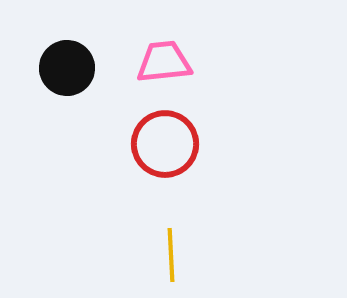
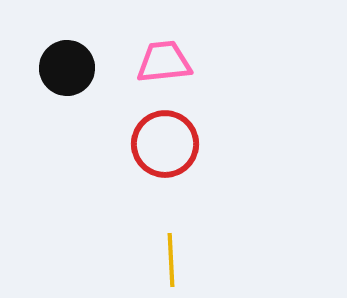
yellow line: moved 5 px down
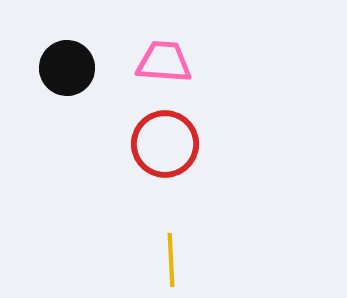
pink trapezoid: rotated 10 degrees clockwise
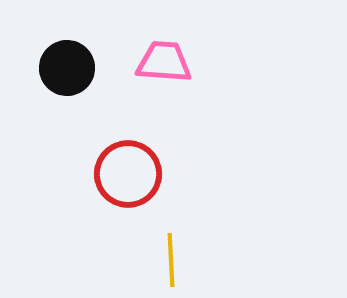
red circle: moved 37 px left, 30 px down
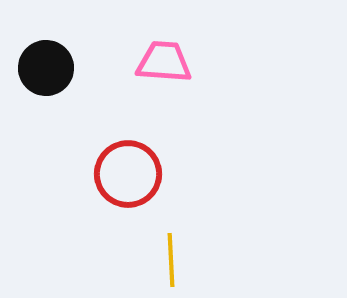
black circle: moved 21 px left
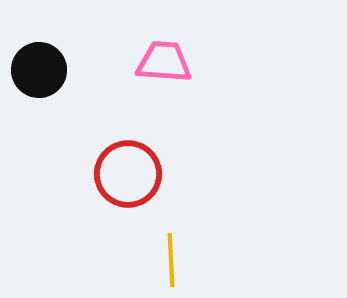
black circle: moved 7 px left, 2 px down
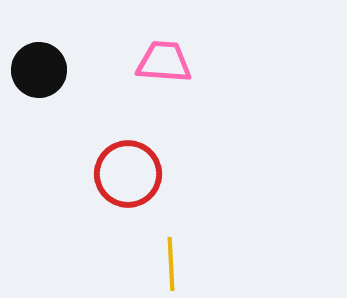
yellow line: moved 4 px down
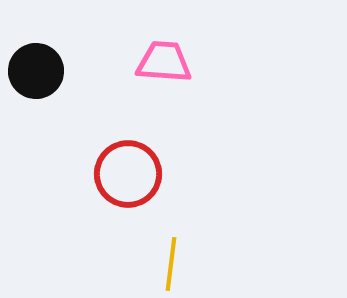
black circle: moved 3 px left, 1 px down
yellow line: rotated 10 degrees clockwise
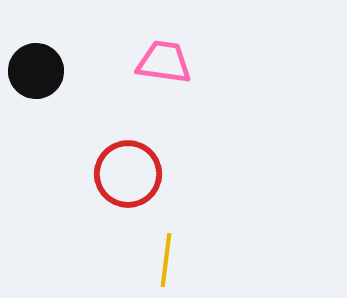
pink trapezoid: rotated 4 degrees clockwise
yellow line: moved 5 px left, 4 px up
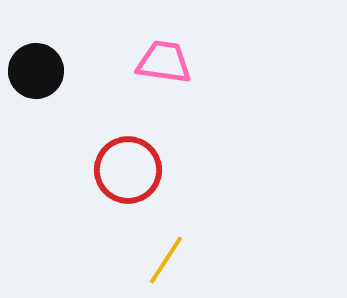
red circle: moved 4 px up
yellow line: rotated 26 degrees clockwise
